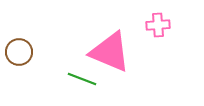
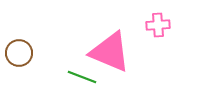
brown circle: moved 1 px down
green line: moved 2 px up
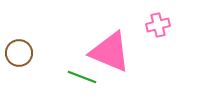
pink cross: rotated 10 degrees counterclockwise
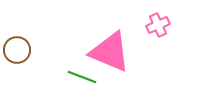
pink cross: rotated 10 degrees counterclockwise
brown circle: moved 2 px left, 3 px up
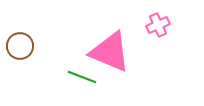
brown circle: moved 3 px right, 4 px up
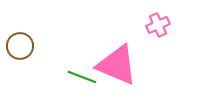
pink triangle: moved 7 px right, 13 px down
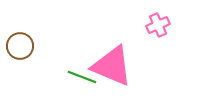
pink triangle: moved 5 px left, 1 px down
